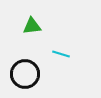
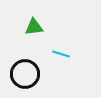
green triangle: moved 2 px right, 1 px down
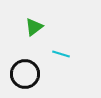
green triangle: rotated 30 degrees counterclockwise
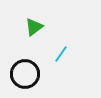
cyan line: rotated 72 degrees counterclockwise
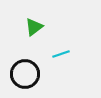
cyan line: rotated 36 degrees clockwise
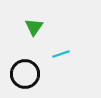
green triangle: rotated 18 degrees counterclockwise
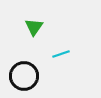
black circle: moved 1 px left, 2 px down
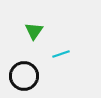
green triangle: moved 4 px down
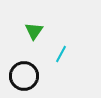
cyan line: rotated 42 degrees counterclockwise
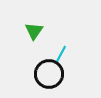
black circle: moved 25 px right, 2 px up
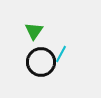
black circle: moved 8 px left, 12 px up
